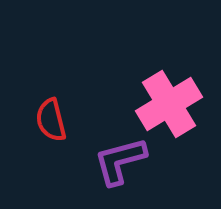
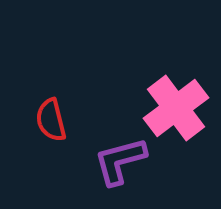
pink cross: moved 7 px right, 4 px down; rotated 6 degrees counterclockwise
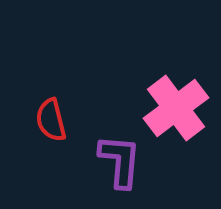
purple L-shape: rotated 110 degrees clockwise
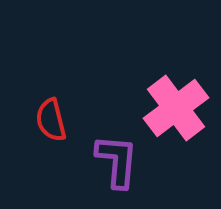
purple L-shape: moved 3 px left
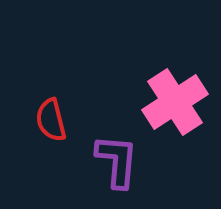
pink cross: moved 1 px left, 6 px up; rotated 4 degrees clockwise
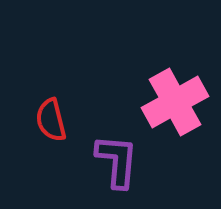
pink cross: rotated 4 degrees clockwise
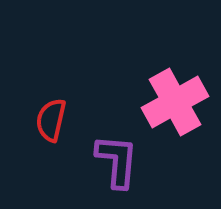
red semicircle: rotated 27 degrees clockwise
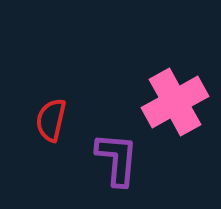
purple L-shape: moved 2 px up
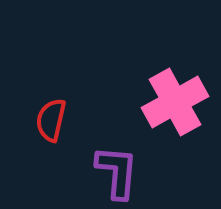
purple L-shape: moved 13 px down
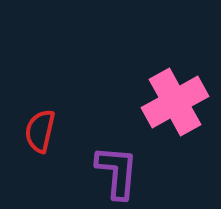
red semicircle: moved 11 px left, 11 px down
